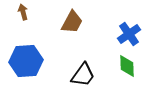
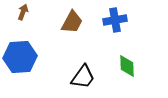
brown arrow: rotated 35 degrees clockwise
blue cross: moved 14 px left, 14 px up; rotated 25 degrees clockwise
blue hexagon: moved 6 px left, 4 px up
black trapezoid: moved 2 px down
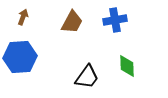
brown arrow: moved 5 px down
black trapezoid: moved 4 px right
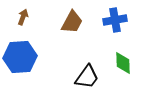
green diamond: moved 4 px left, 3 px up
